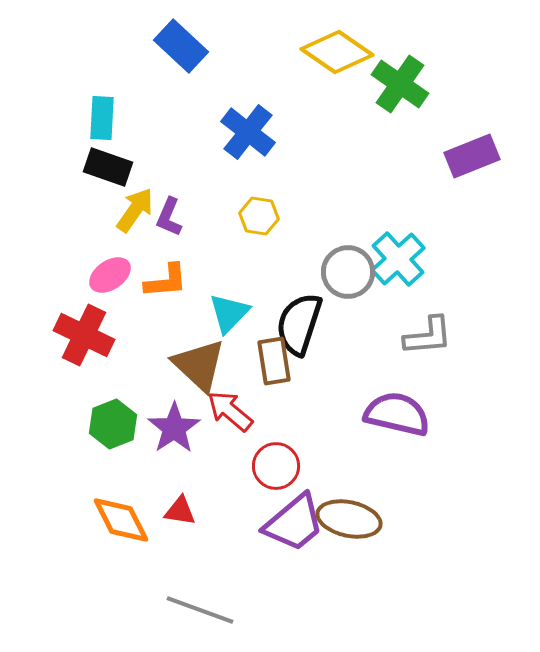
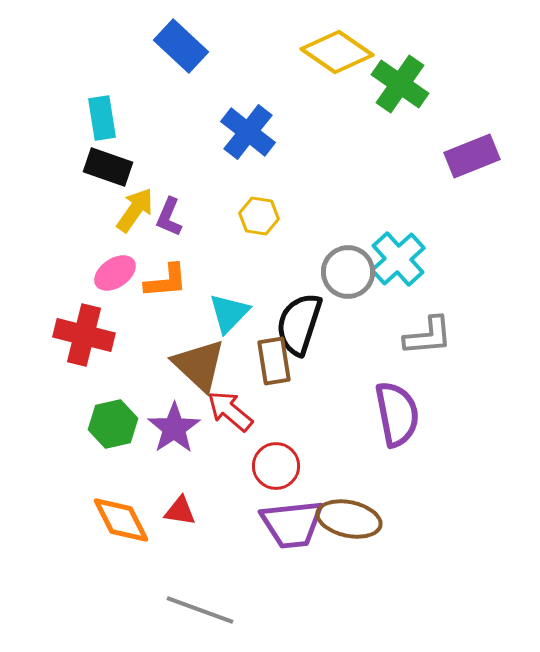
cyan rectangle: rotated 12 degrees counterclockwise
pink ellipse: moved 5 px right, 2 px up
red cross: rotated 12 degrees counterclockwise
purple semicircle: rotated 66 degrees clockwise
green hexagon: rotated 9 degrees clockwise
purple trapezoid: moved 2 px left, 1 px down; rotated 34 degrees clockwise
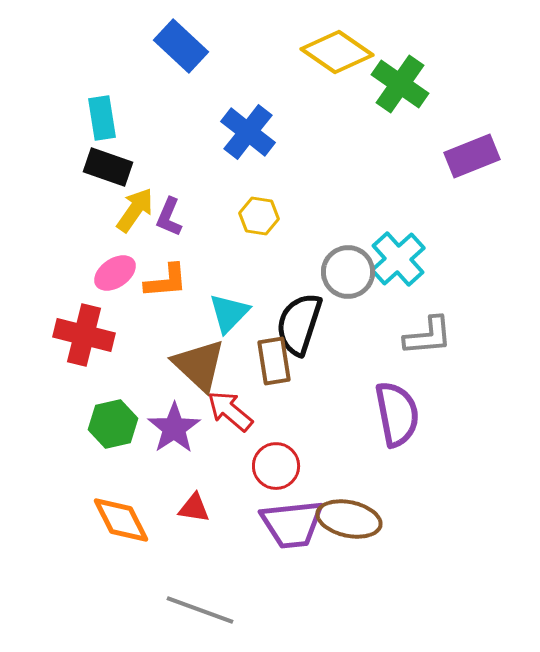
red triangle: moved 14 px right, 3 px up
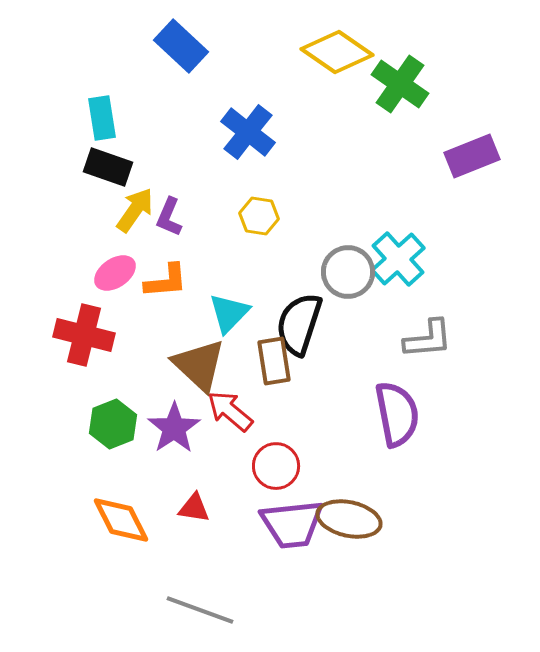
gray L-shape: moved 3 px down
green hexagon: rotated 9 degrees counterclockwise
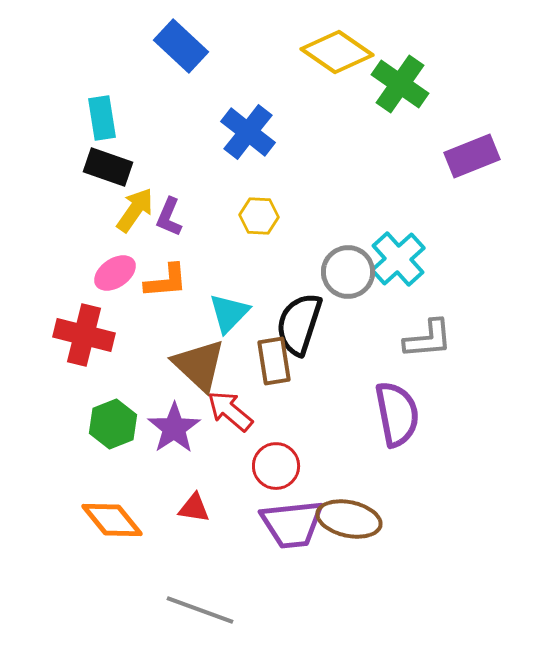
yellow hexagon: rotated 6 degrees counterclockwise
orange diamond: moved 9 px left; rotated 12 degrees counterclockwise
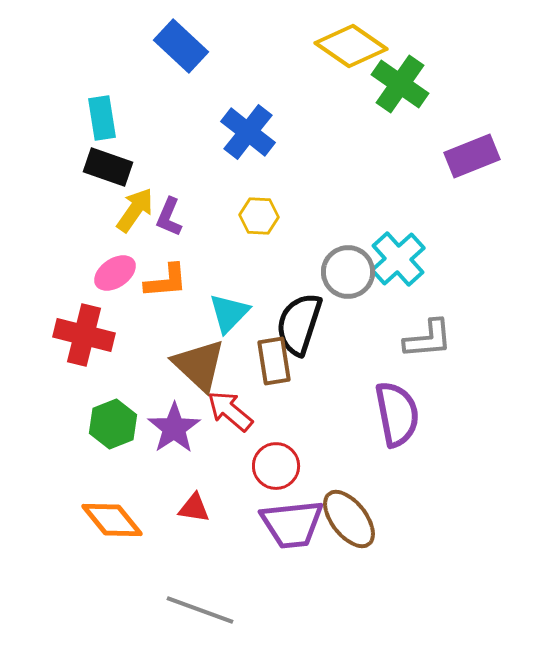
yellow diamond: moved 14 px right, 6 px up
brown ellipse: rotated 40 degrees clockwise
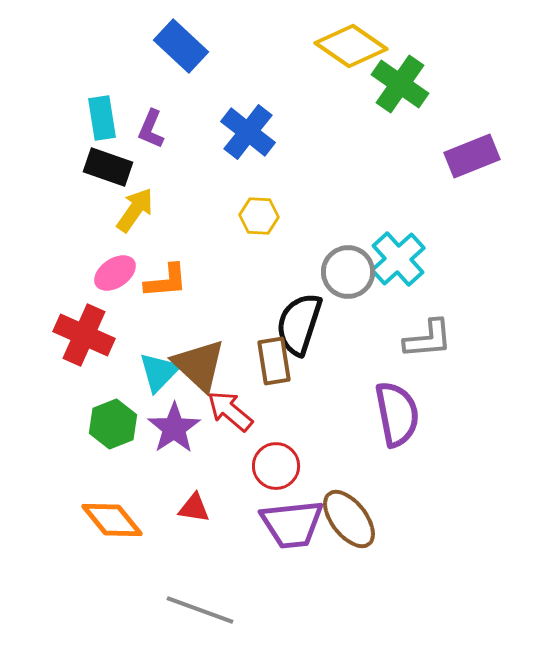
purple L-shape: moved 18 px left, 88 px up
cyan triangle: moved 70 px left, 59 px down
red cross: rotated 10 degrees clockwise
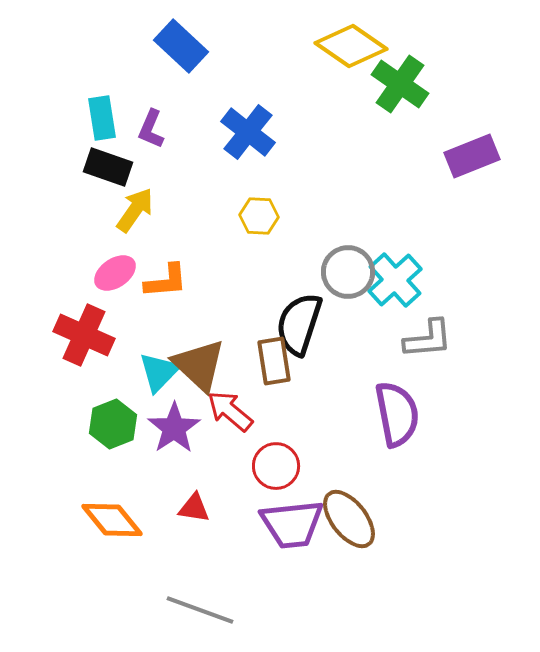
cyan cross: moved 3 px left, 21 px down
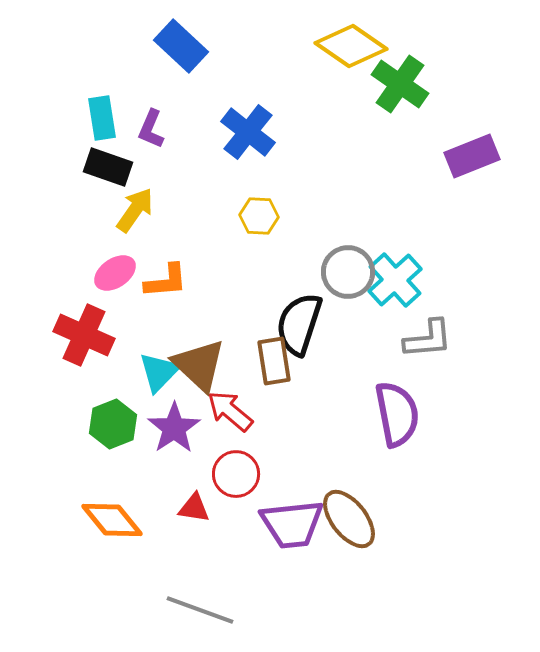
red circle: moved 40 px left, 8 px down
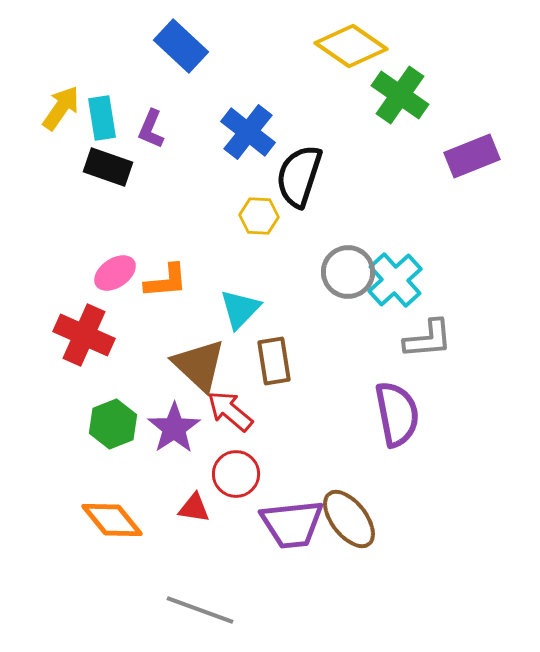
green cross: moved 11 px down
yellow arrow: moved 74 px left, 102 px up
black semicircle: moved 148 px up
cyan triangle: moved 81 px right, 63 px up
